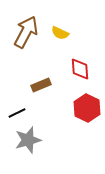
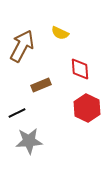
brown arrow: moved 4 px left, 14 px down
gray star: moved 1 px right, 1 px down; rotated 12 degrees clockwise
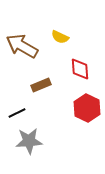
yellow semicircle: moved 4 px down
brown arrow: rotated 88 degrees counterclockwise
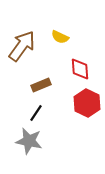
brown arrow: rotated 96 degrees clockwise
red hexagon: moved 5 px up
black line: moved 19 px right; rotated 30 degrees counterclockwise
gray star: rotated 16 degrees clockwise
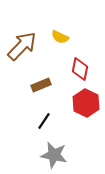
brown arrow: rotated 8 degrees clockwise
red diamond: rotated 15 degrees clockwise
red hexagon: moved 1 px left
black line: moved 8 px right, 8 px down
gray star: moved 25 px right, 14 px down
